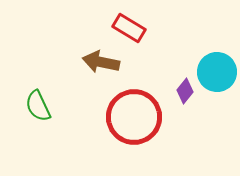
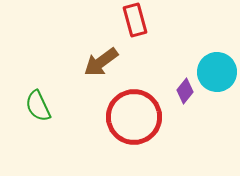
red rectangle: moved 6 px right, 8 px up; rotated 44 degrees clockwise
brown arrow: rotated 48 degrees counterclockwise
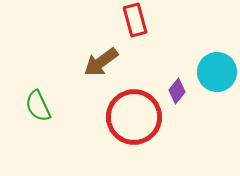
purple diamond: moved 8 px left
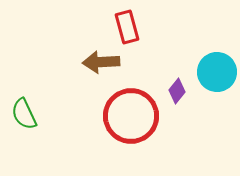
red rectangle: moved 8 px left, 7 px down
brown arrow: rotated 33 degrees clockwise
green semicircle: moved 14 px left, 8 px down
red circle: moved 3 px left, 1 px up
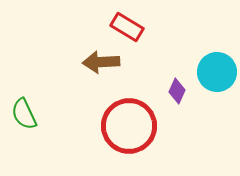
red rectangle: rotated 44 degrees counterclockwise
purple diamond: rotated 15 degrees counterclockwise
red circle: moved 2 px left, 10 px down
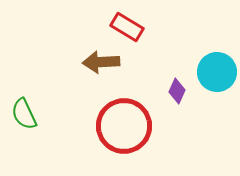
red circle: moved 5 px left
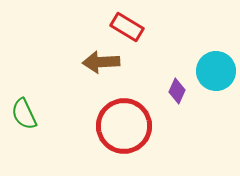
cyan circle: moved 1 px left, 1 px up
